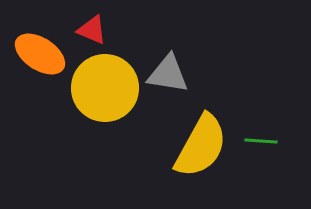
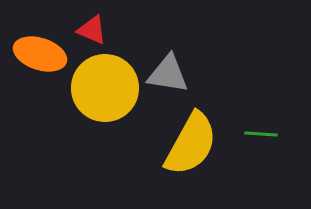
orange ellipse: rotated 15 degrees counterclockwise
green line: moved 7 px up
yellow semicircle: moved 10 px left, 2 px up
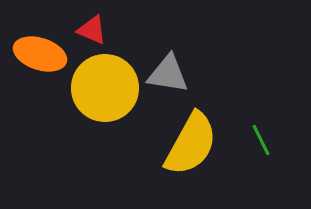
green line: moved 6 px down; rotated 60 degrees clockwise
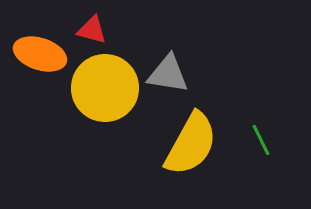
red triangle: rotated 8 degrees counterclockwise
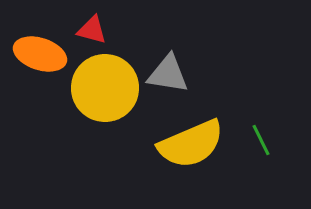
yellow semicircle: rotated 38 degrees clockwise
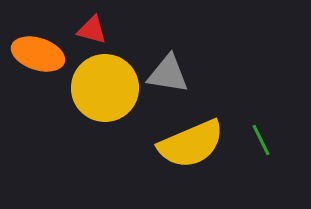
orange ellipse: moved 2 px left
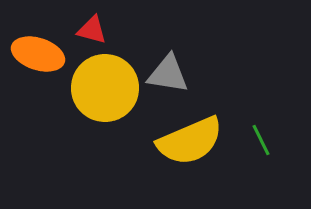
yellow semicircle: moved 1 px left, 3 px up
